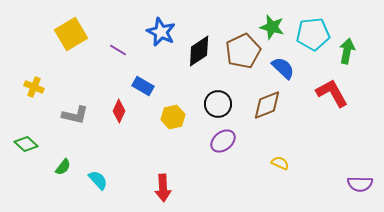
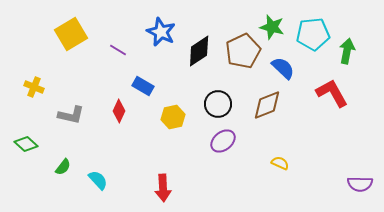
gray L-shape: moved 4 px left
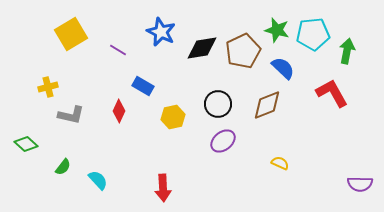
green star: moved 5 px right, 3 px down
black diamond: moved 3 px right, 3 px up; rotated 24 degrees clockwise
yellow cross: moved 14 px right; rotated 36 degrees counterclockwise
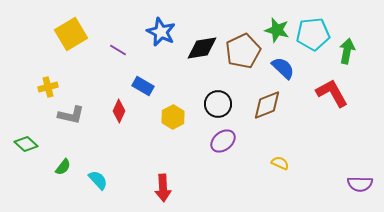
yellow hexagon: rotated 15 degrees counterclockwise
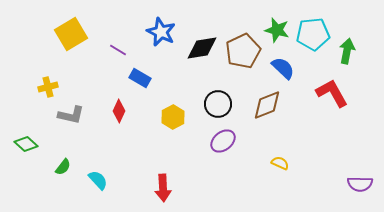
blue rectangle: moved 3 px left, 8 px up
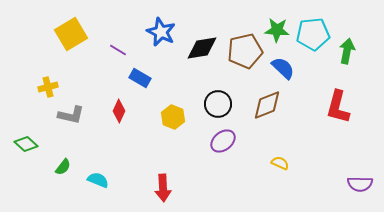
green star: rotated 10 degrees counterclockwise
brown pentagon: moved 2 px right; rotated 12 degrees clockwise
red L-shape: moved 6 px right, 14 px down; rotated 136 degrees counterclockwise
yellow hexagon: rotated 10 degrees counterclockwise
cyan semicircle: rotated 25 degrees counterclockwise
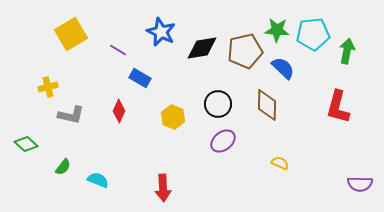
brown diamond: rotated 68 degrees counterclockwise
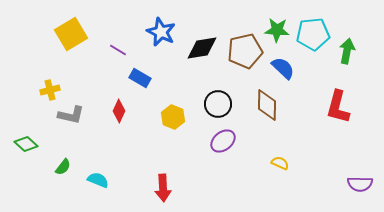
yellow cross: moved 2 px right, 3 px down
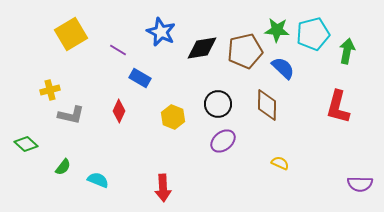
cyan pentagon: rotated 8 degrees counterclockwise
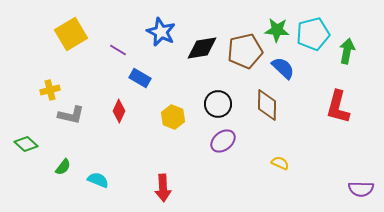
purple semicircle: moved 1 px right, 5 px down
